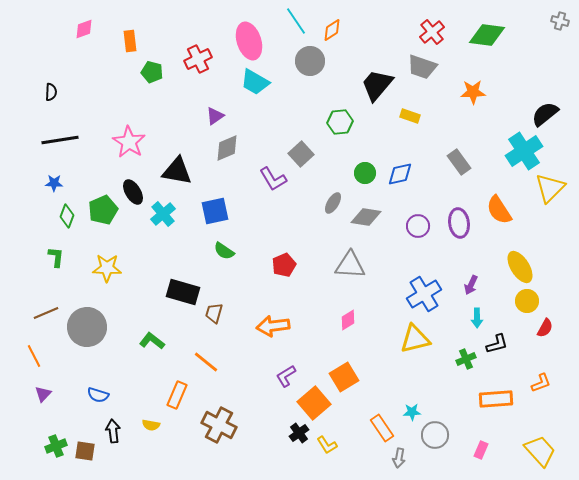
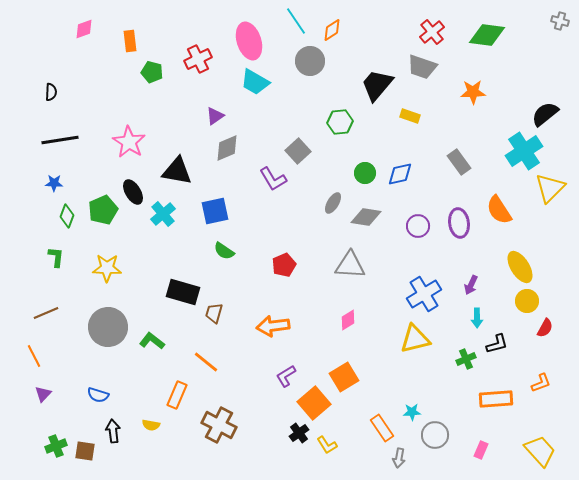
gray square at (301, 154): moved 3 px left, 3 px up
gray circle at (87, 327): moved 21 px right
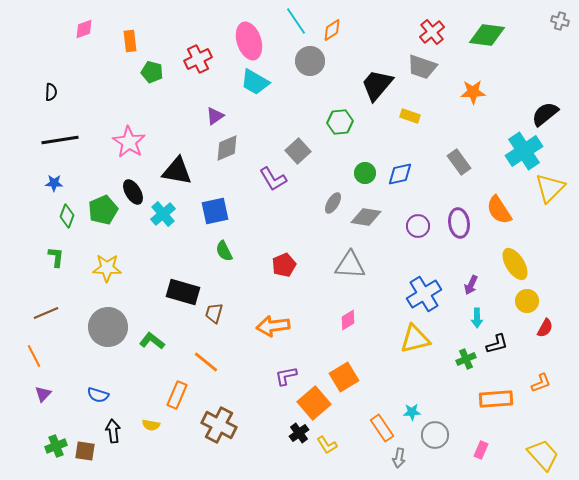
green semicircle at (224, 251): rotated 30 degrees clockwise
yellow ellipse at (520, 267): moved 5 px left, 3 px up
purple L-shape at (286, 376): rotated 20 degrees clockwise
yellow trapezoid at (540, 451): moved 3 px right, 4 px down
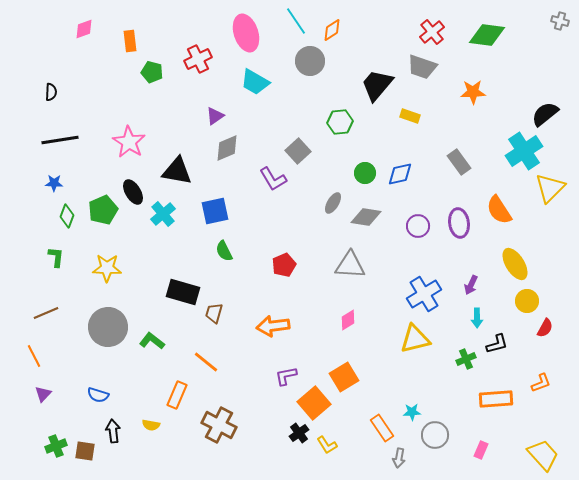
pink ellipse at (249, 41): moved 3 px left, 8 px up
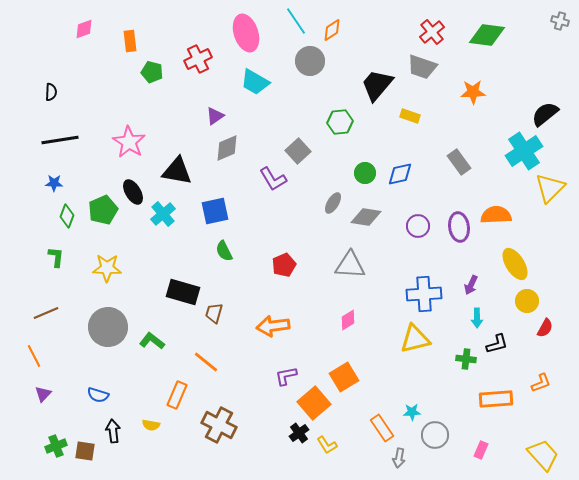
orange semicircle at (499, 210): moved 3 px left, 5 px down; rotated 120 degrees clockwise
purple ellipse at (459, 223): moved 4 px down
blue cross at (424, 294): rotated 28 degrees clockwise
green cross at (466, 359): rotated 30 degrees clockwise
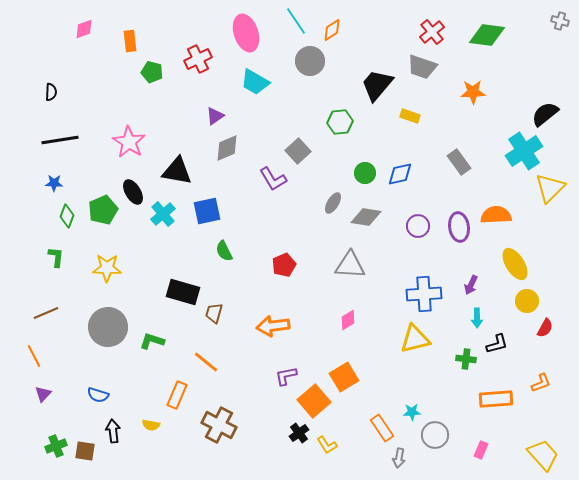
blue square at (215, 211): moved 8 px left
green L-shape at (152, 341): rotated 20 degrees counterclockwise
orange square at (314, 403): moved 2 px up
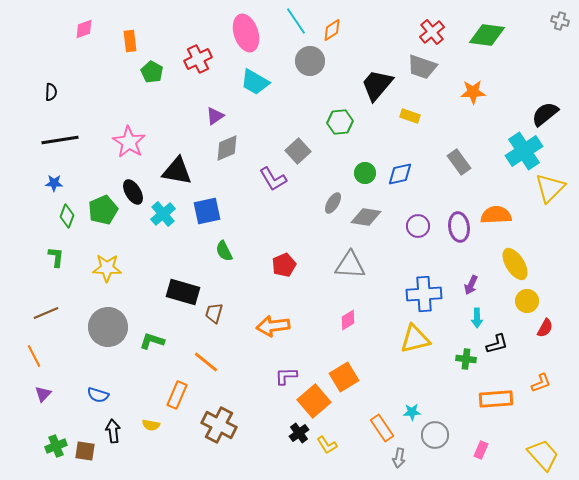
green pentagon at (152, 72): rotated 15 degrees clockwise
purple L-shape at (286, 376): rotated 10 degrees clockwise
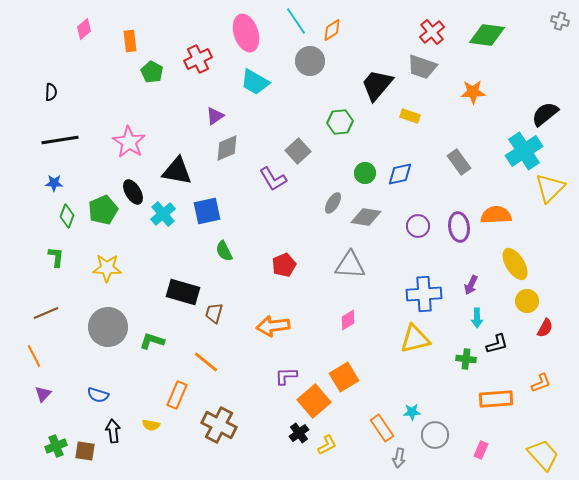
pink diamond at (84, 29): rotated 20 degrees counterclockwise
yellow L-shape at (327, 445): rotated 85 degrees counterclockwise
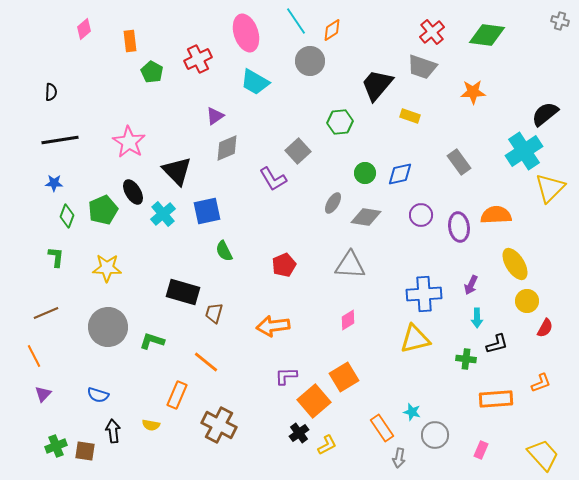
black triangle at (177, 171): rotated 36 degrees clockwise
purple circle at (418, 226): moved 3 px right, 11 px up
cyan star at (412, 412): rotated 18 degrees clockwise
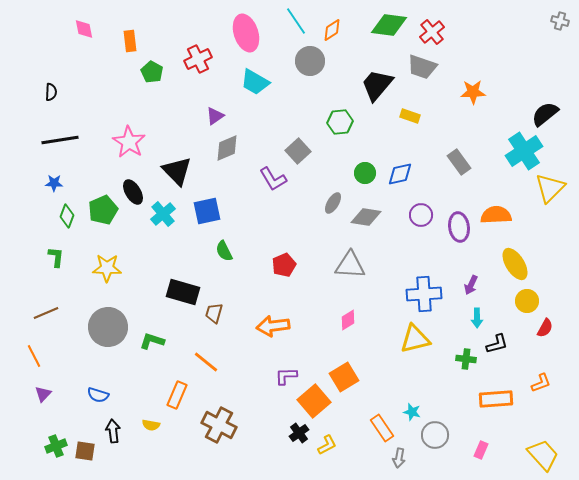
pink diamond at (84, 29): rotated 60 degrees counterclockwise
green diamond at (487, 35): moved 98 px left, 10 px up
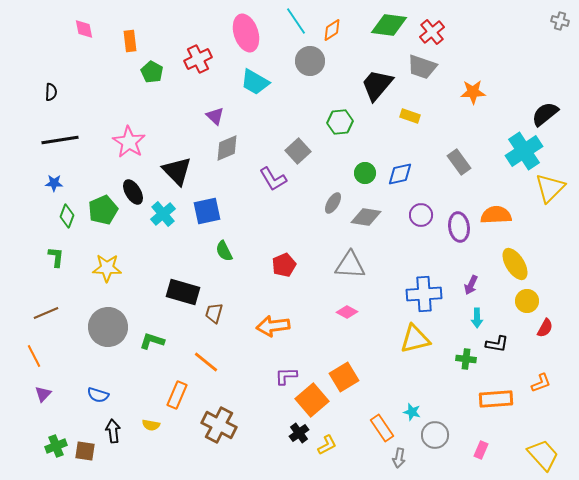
purple triangle at (215, 116): rotated 42 degrees counterclockwise
pink diamond at (348, 320): moved 1 px left, 8 px up; rotated 60 degrees clockwise
black L-shape at (497, 344): rotated 25 degrees clockwise
orange square at (314, 401): moved 2 px left, 1 px up
